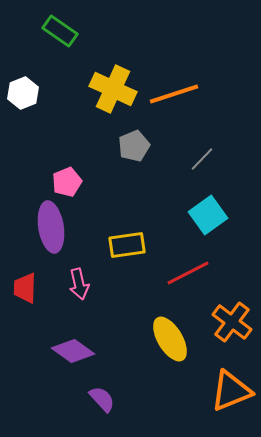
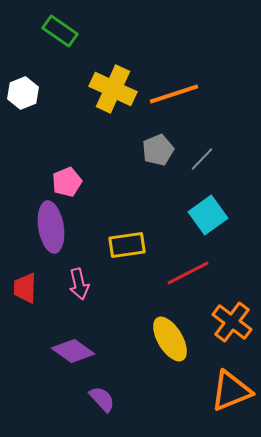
gray pentagon: moved 24 px right, 4 px down
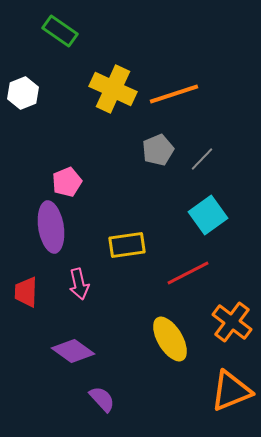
red trapezoid: moved 1 px right, 4 px down
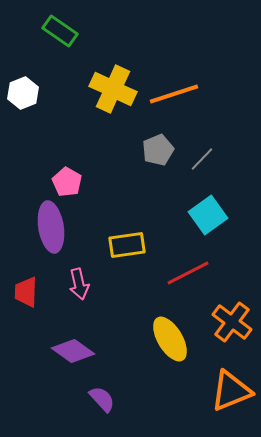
pink pentagon: rotated 20 degrees counterclockwise
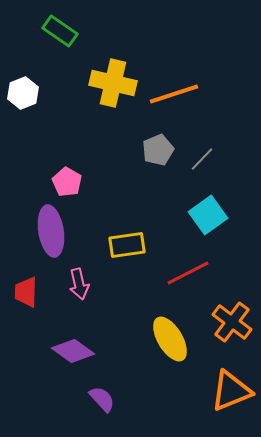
yellow cross: moved 6 px up; rotated 12 degrees counterclockwise
purple ellipse: moved 4 px down
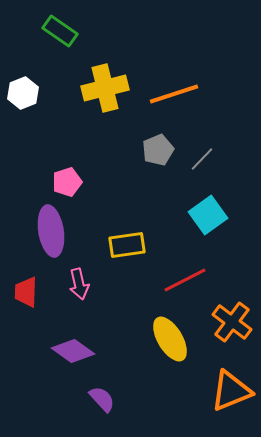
yellow cross: moved 8 px left, 5 px down; rotated 27 degrees counterclockwise
pink pentagon: rotated 24 degrees clockwise
red line: moved 3 px left, 7 px down
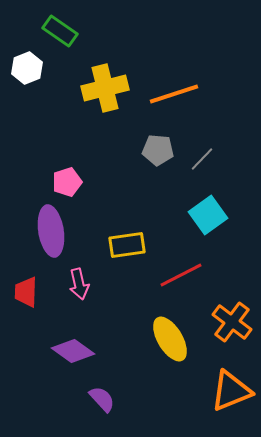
white hexagon: moved 4 px right, 25 px up
gray pentagon: rotated 28 degrees clockwise
red line: moved 4 px left, 5 px up
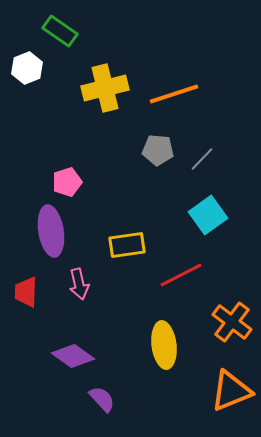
yellow ellipse: moved 6 px left, 6 px down; rotated 24 degrees clockwise
purple diamond: moved 5 px down
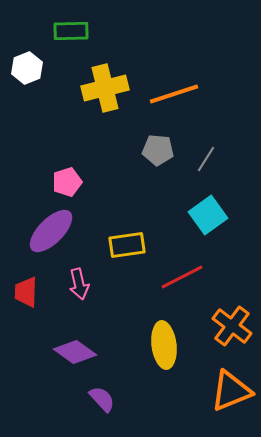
green rectangle: moved 11 px right; rotated 36 degrees counterclockwise
gray line: moved 4 px right; rotated 12 degrees counterclockwise
purple ellipse: rotated 54 degrees clockwise
red line: moved 1 px right, 2 px down
orange cross: moved 4 px down
purple diamond: moved 2 px right, 4 px up
